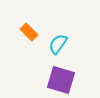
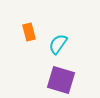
orange rectangle: rotated 30 degrees clockwise
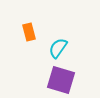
cyan semicircle: moved 4 px down
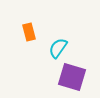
purple square: moved 11 px right, 3 px up
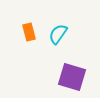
cyan semicircle: moved 14 px up
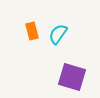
orange rectangle: moved 3 px right, 1 px up
